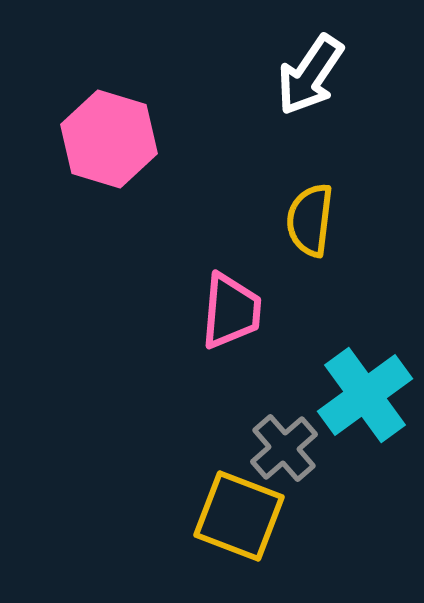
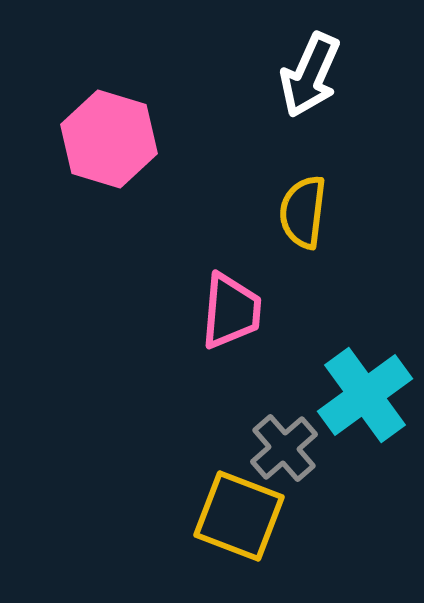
white arrow: rotated 10 degrees counterclockwise
yellow semicircle: moved 7 px left, 8 px up
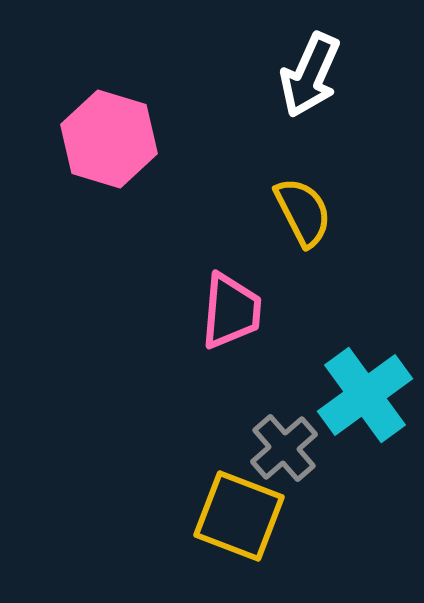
yellow semicircle: rotated 146 degrees clockwise
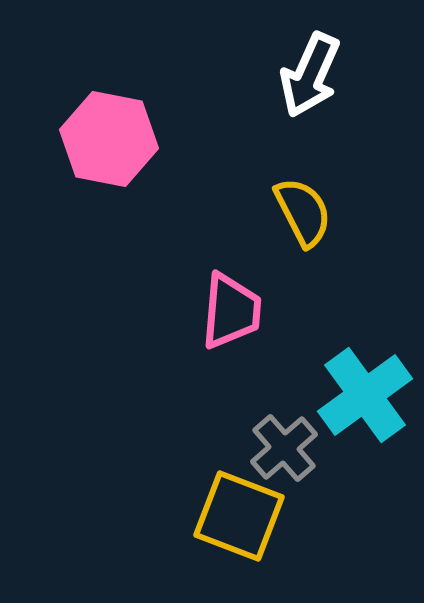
pink hexagon: rotated 6 degrees counterclockwise
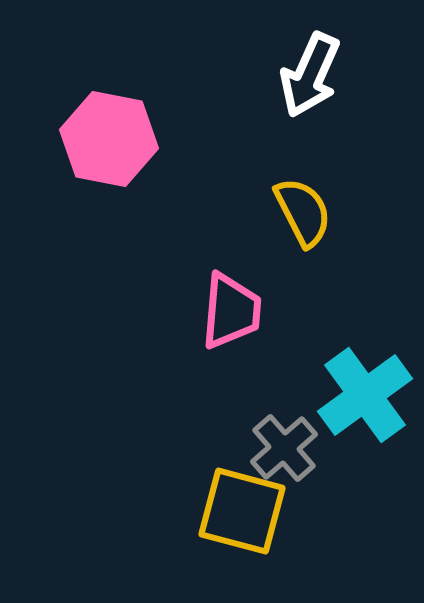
yellow square: moved 3 px right, 5 px up; rotated 6 degrees counterclockwise
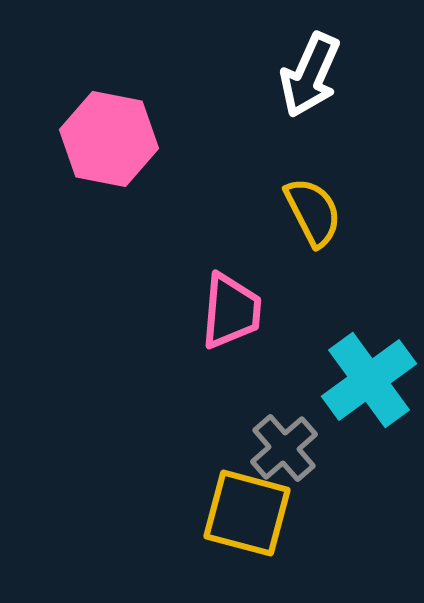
yellow semicircle: moved 10 px right
cyan cross: moved 4 px right, 15 px up
yellow square: moved 5 px right, 2 px down
